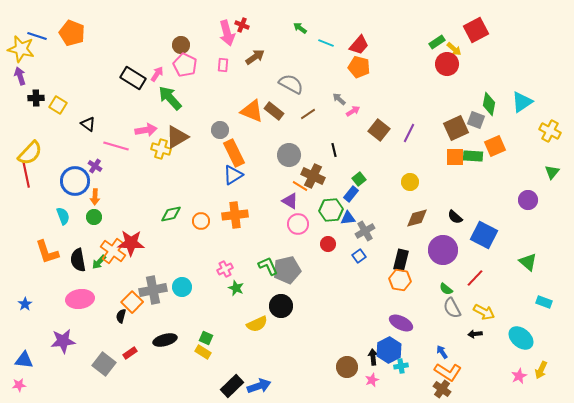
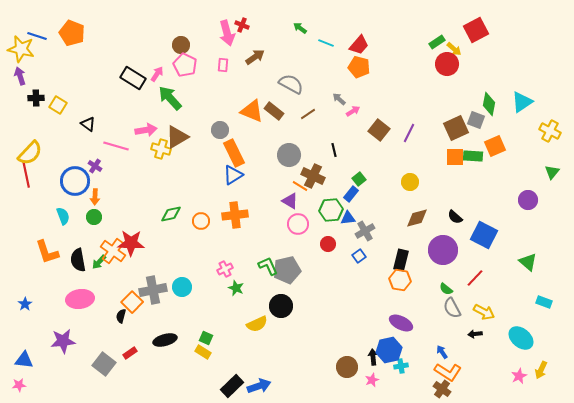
blue hexagon at (389, 350): rotated 15 degrees clockwise
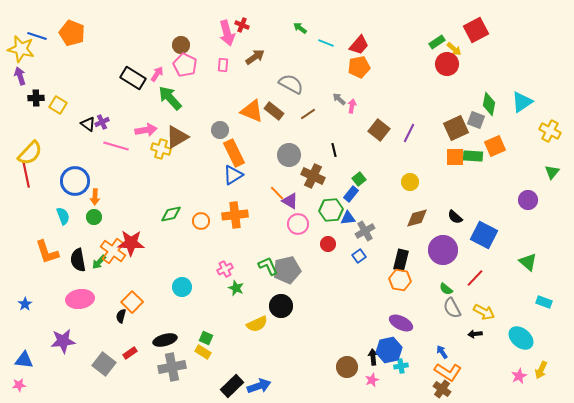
orange pentagon at (359, 67): rotated 25 degrees counterclockwise
pink arrow at (353, 111): moved 1 px left, 5 px up; rotated 48 degrees counterclockwise
purple cross at (95, 166): moved 7 px right, 44 px up; rotated 32 degrees clockwise
orange line at (300, 186): moved 23 px left, 7 px down; rotated 14 degrees clockwise
gray cross at (153, 290): moved 19 px right, 77 px down
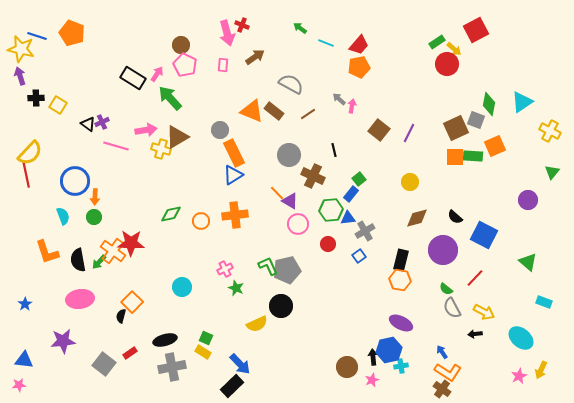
blue arrow at (259, 386): moved 19 px left, 22 px up; rotated 65 degrees clockwise
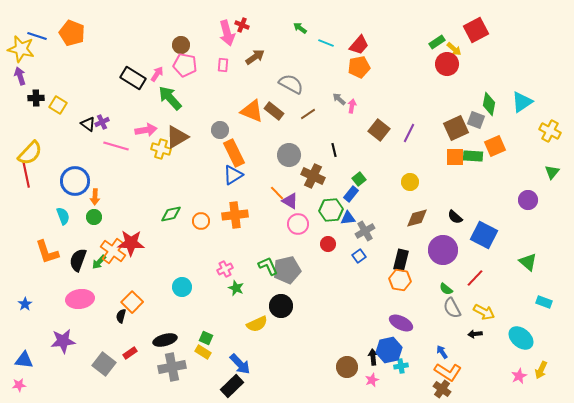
pink pentagon at (185, 65): rotated 15 degrees counterclockwise
black semicircle at (78, 260): rotated 30 degrees clockwise
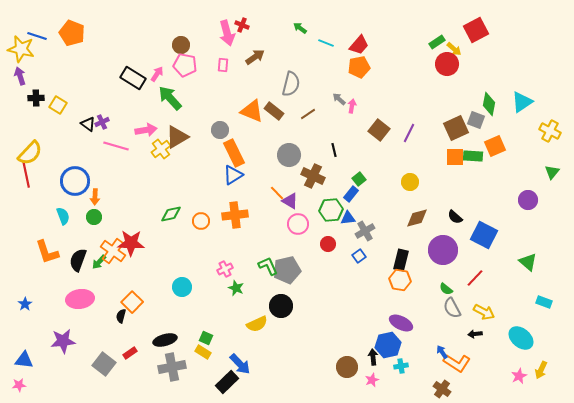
gray semicircle at (291, 84): rotated 75 degrees clockwise
yellow cross at (161, 149): rotated 36 degrees clockwise
blue hexagon at (389, 350): moved 1 px left, 5 px up
orange L-shape at (448, 372): moved 9 px right, 9 px up
black rectangle at (232, 386): moved 5 px left, 4 px up
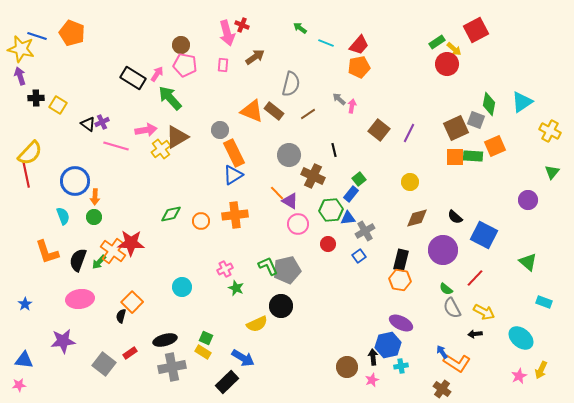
blue arrow at (240, 364): moved 3 px right, 6 px up; rotated 15 degrees counterclockwise
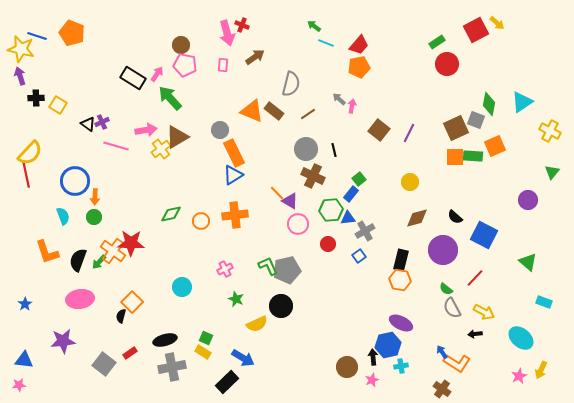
green arrow at (300, 28): moved 14 px right, 2 px up
yellow arrow at (454, 49): moved 43 px right, 26 px up
gray circle at (289, 155): moved 17 px right, 6 px up
green star at (236, 288): moved 11 px down
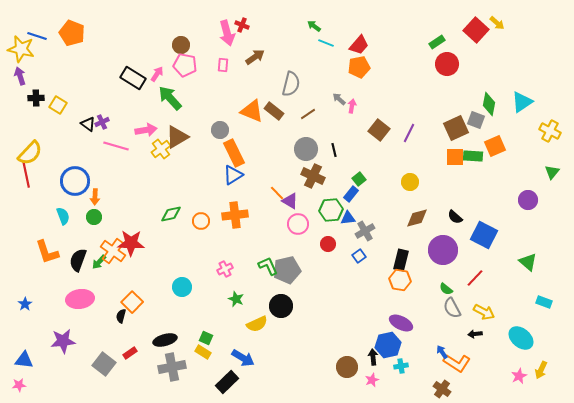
red square at (476, 30): rotated 20 degrees counterclockwise
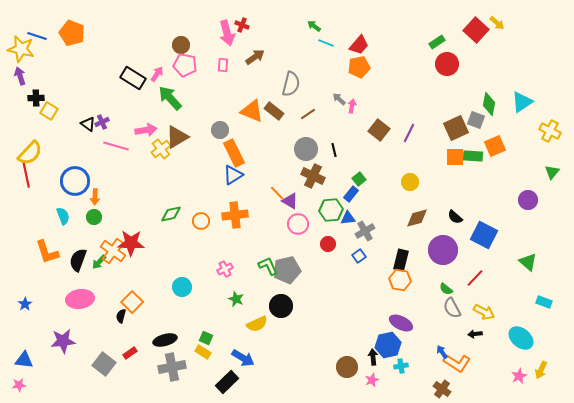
yellow square at (58, 105): moved 9 px left, 6 px down
